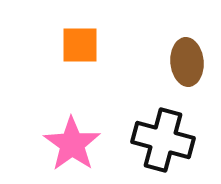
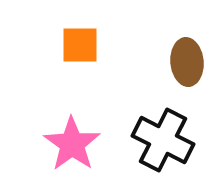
black cross: rotated 12 degrees clockwise
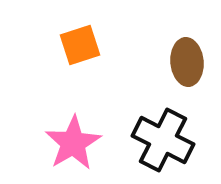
orange square: rotated 18 degrees counterclockwise
pink star: moved 1 px right, 1 px up; rotated 6 degrees clockwise
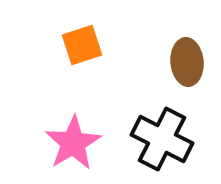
orange square: moved 2 px right
black cross: moved 1 px left, 1 px up
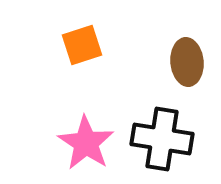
black cross: rotated 18 degrees counterclockwise
pink star: moved 13 px right; rotated 8 degrees counterclockwise
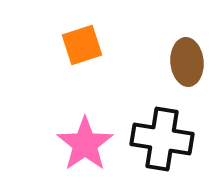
pink star: moved 1 px left, 1 px down; rotated 4 degrees clockwise
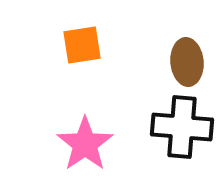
orange square: rotated 9 degrees clockwise
black cross: moved 20 px right, 12 px up; rotated 4 degrees counterclockwise
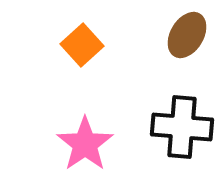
orange square: rotated 33 degrees counterclockwise
brown ellipse: moved 27 px up; rotated 36 degrees clockwise
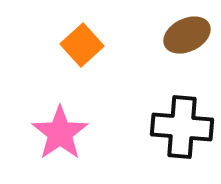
brown ellipse: rotated 33 degrees clockwise
pink star: moved 25 px left, 11 px up
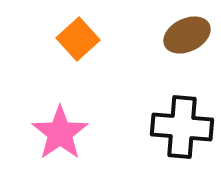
orange square: moved 4 px left, 6 px up
